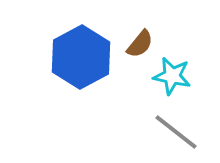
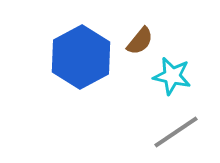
brown semicircle: moved 3 px up
gray line: rotated 72 degrees counterclockwise
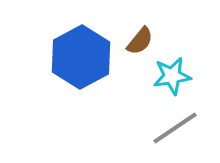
cyan star: rotated 21 degrees counterclockwise
gray line: moved 1 px left, 4 px up
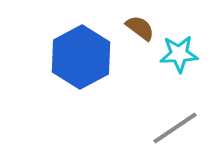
brown semicircle: moved 13 px up; rotated 92 degrees counterclockwise
cyan star: moved 7 px right, 22 px up; rotated 6 degrees clockwise
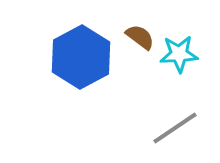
brown semicircle: moved 9 px down
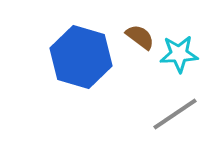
blue hexagon: rotated 16 degrees counterclockwise
gray line: moved 14 px up
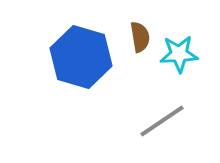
brown semicircle: rotated 44 degrees clockwise
gray line: moved 13 px left, 7 px down
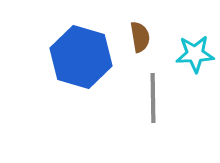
cyan star: moved 16 px right
gray line: moved 9 px left, 23 px up; rotated 57 degrees counterclockwise
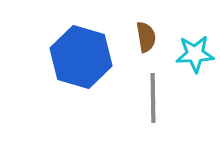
brown semicircle: moved 6 px right
